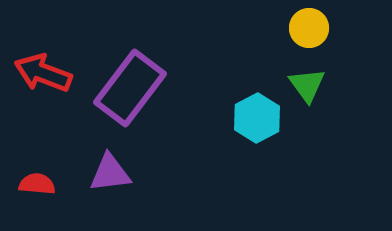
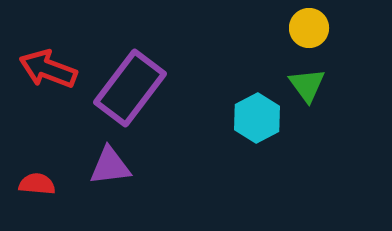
red arrow: moved 5 px right, 4 px up
purple triangle: moved 7 px up
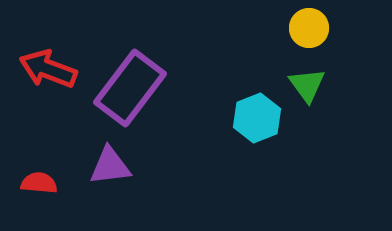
cyan hexagon: rotated 6 degrees clockwise
red semicircle: moved 2 px right, 1 px up
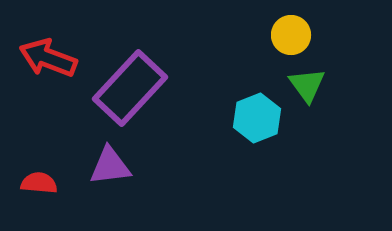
yellow circle: moved 18 px left, 7 px down
red arrow: moved 11 px up
purple rectangle: rotated 6 degrees clockwise
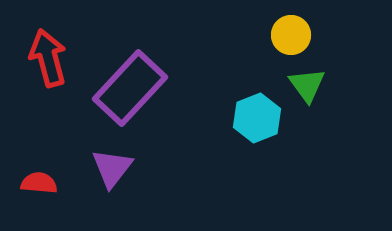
red arrow: rotated 54 degrees clockwise
purple triangle: moved 2 px right, 2 px down; rotated 45 degrees counterclockwise
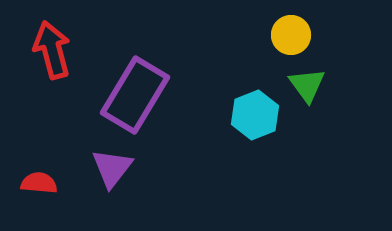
red arrow: moved 4 px right, 8 px up
purple rectangle: moved 5 px right, 7 px down; rotated 12 degrees counterclockwise
cyan hexagon: moved 2 px left, 3 px up
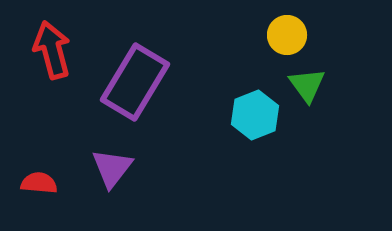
yellow circle: moved 4 px left
purple rectangle: moved 13 px up
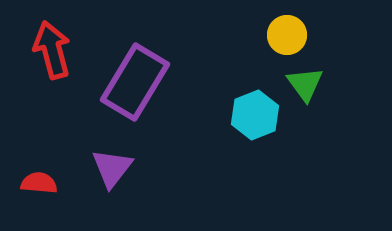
green triangle: moved 2 px left, 1 px up
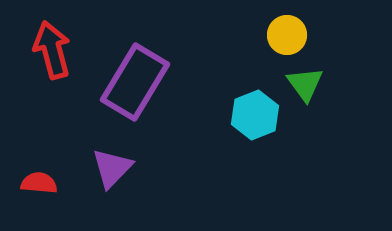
purple triangle: rotated 6 degrees clockwise
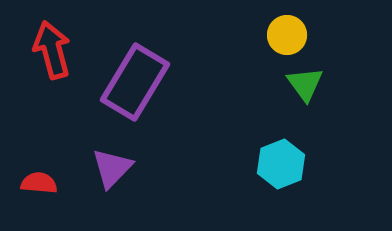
cyan hexagon: moved 26 px right, 49 px down
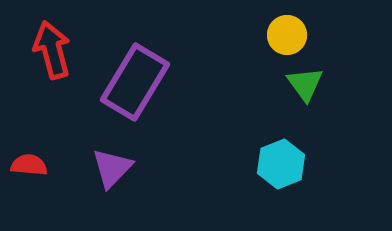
red semicircle: moved 10 px left, 18 px up
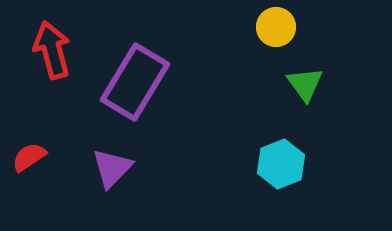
yellow circle: moved 11 px left, 8 px up
red semicircle: moved 8 px up; rotated 39 degrees counterclockwise
